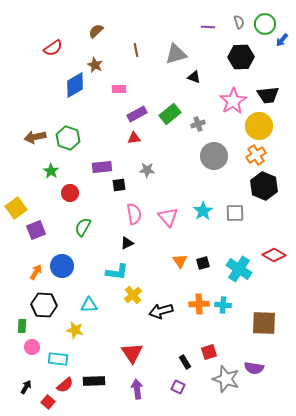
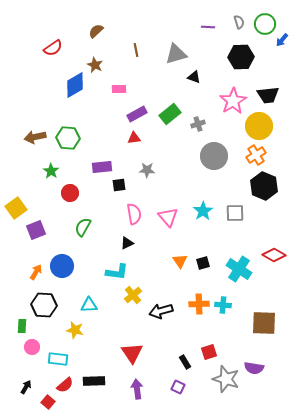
green hexagon at (68, 138): rotated 15 degrees counterclockwise
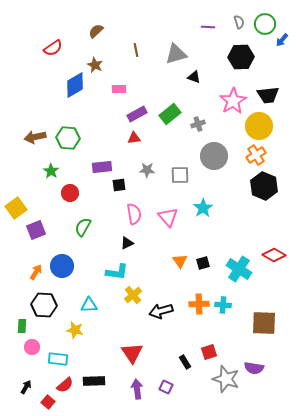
cyan star at (203, 211): moved 3 px up
gray square at (235, 213): moved 55 px left, 38 px up
purple square at (178, 387): moved 12 px left
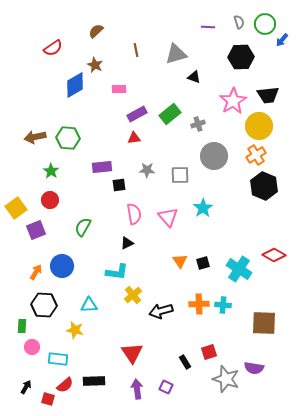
red circle at (70, 193): moved 20 px left, 7 px down
red square at (48, 402): moved 3 px up; rotated 24 degrees counterclockwise
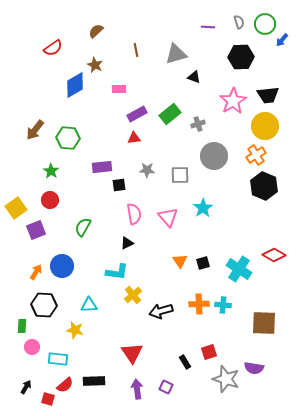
yellow circle at (259, 126): moved 6 px right
brown arrow at (35, 137): moved 7 px up; rotated 40 degrees counterclockwise
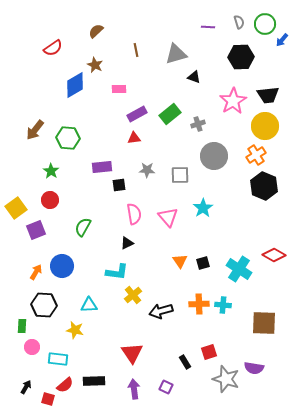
purple arrow at (137, 389): moved 3 px left
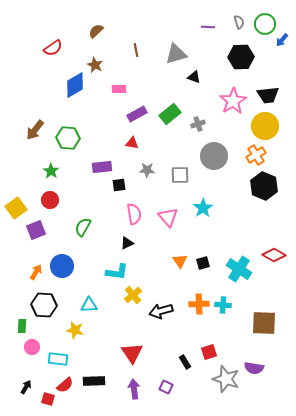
red triangle at (134, 138): moved 2 px left, 5 px down; rotated 16 degrees clockwise
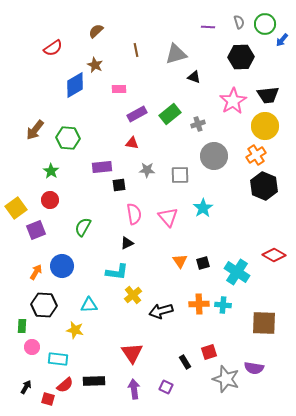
cyan cross at (239, 269): moved 2 px left, 3 px down
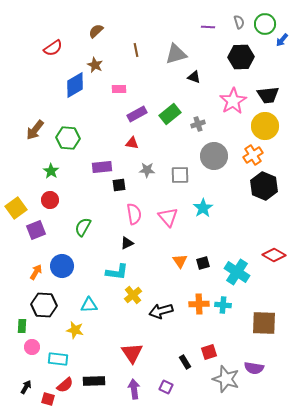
orange cross at (256, 155): moved 3 px left
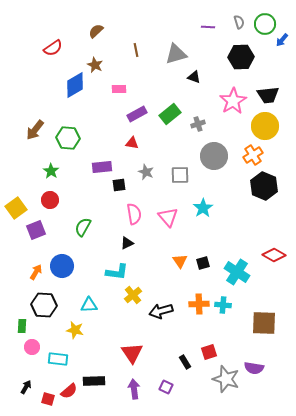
gray star at (147, 170): moved 1 px left, 2 px down; rotated 21 degrees clockwise
red semicircle at (65, 385): moved 4 px right, 6 px down
